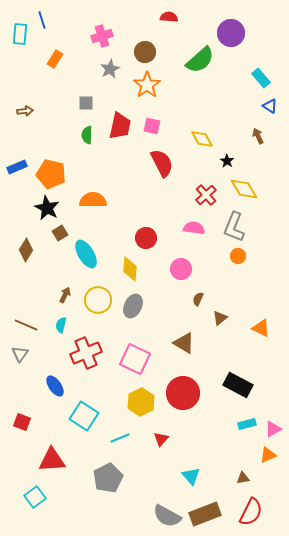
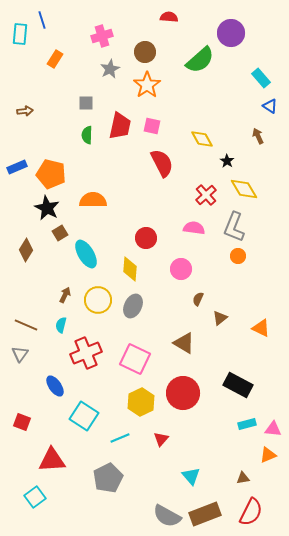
pink triangle at (273, 429): rotated 36 degrees clockwise
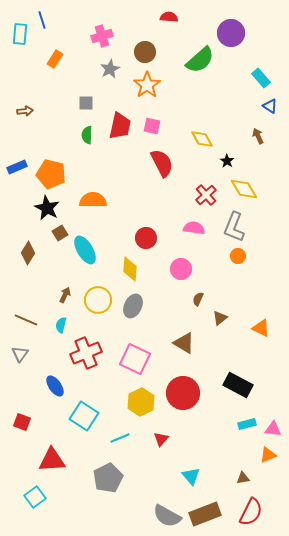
brown diamond at (26, 250): moved 2 px right, 3 px down
cyan ellipse at (86, 254): moved 1 px left, 4 px up
brown line at (26, 325): moved 5 px up
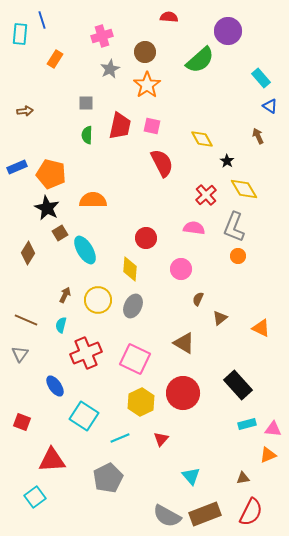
purple circle at (231, 33): moved 3 px left, 2 px up
black rectangle at (238, 385): rotated 20 degrees clockwise
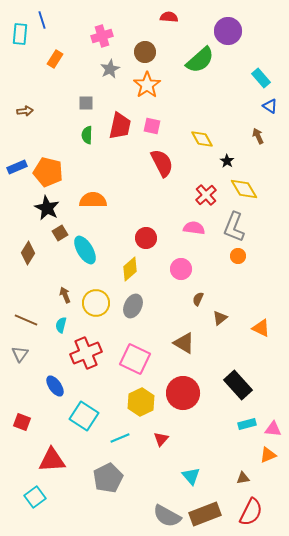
orange pentagon at (51, 174): moved 3 px left, 2 px up
yellow diamond at (130, 269): rotated 45 degrees clockwise
brown arrow at (65, 295): rotated 49 degrees counterclockwise
yellow circle at (98, 300): moved 2 px left, 3 px down
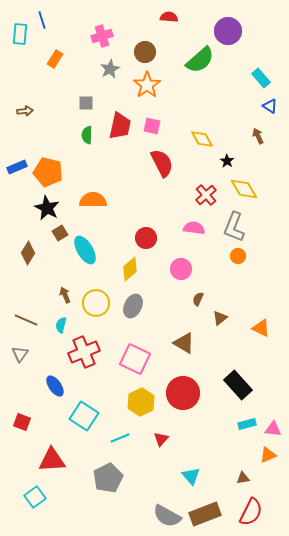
red cross at (86, 353): moved 2 px left, 1 px up
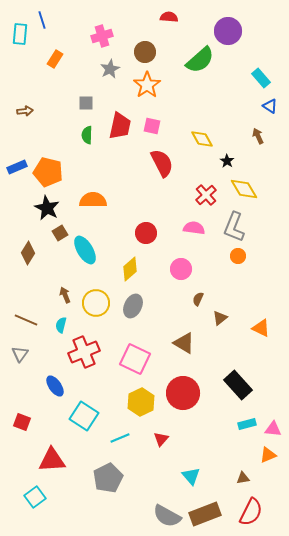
red circle at (146, 238): moved 5 px up
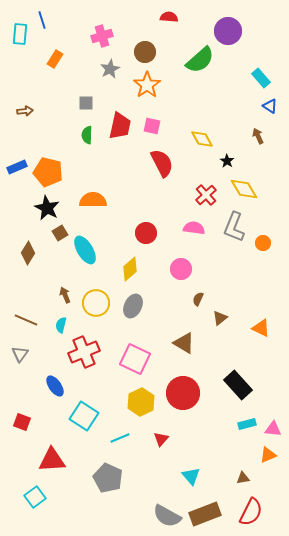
orange circle at (238, 256): moved 25 px right, 13 px up
gray pentagon at (108, 478): rotated 20 degrees counterclockwise
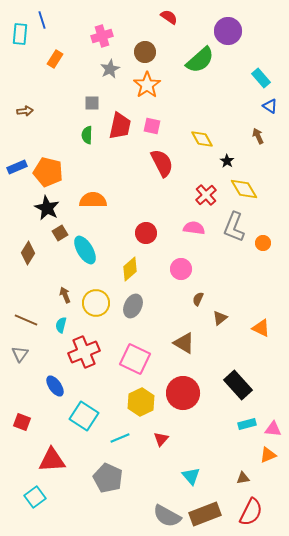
red semicircle at (169, 17): rotated 30 degrees clockwise
gray square at (86, 103): moved 6 px right
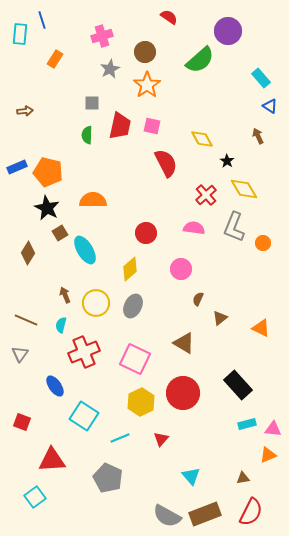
red semicircle at (162, 163): moved 4 px right
